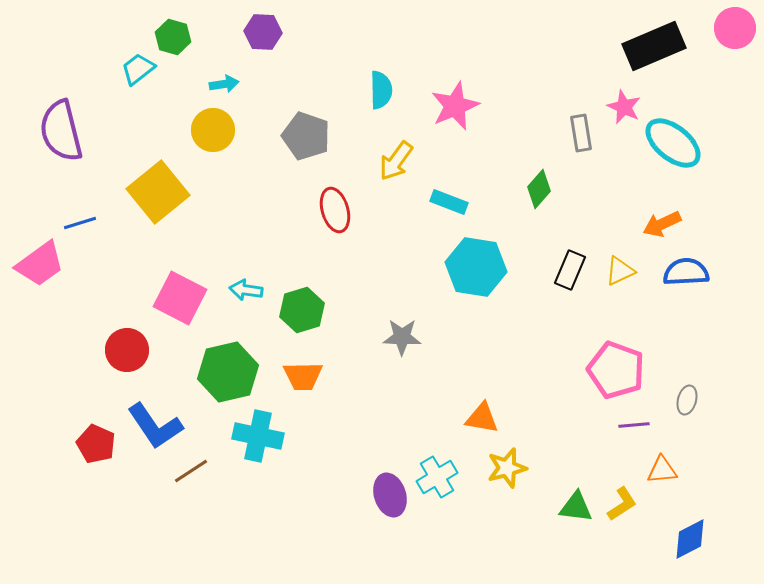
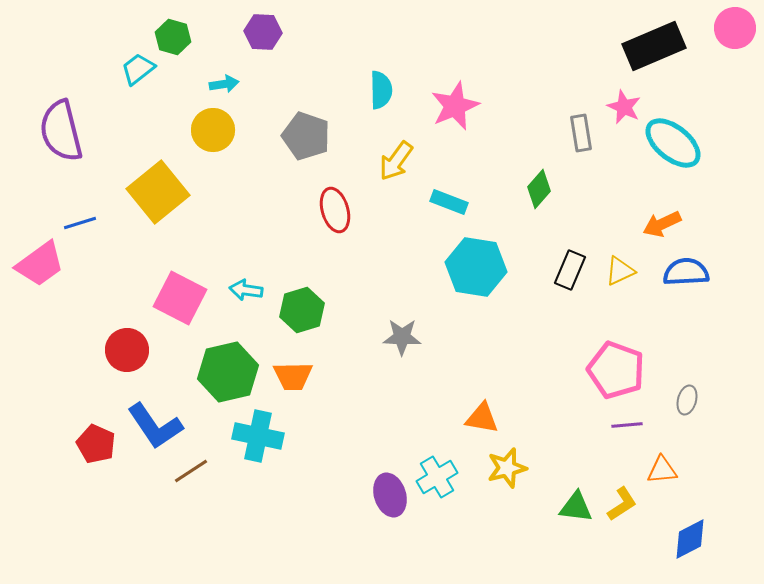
orange trapezoid at (303, 376): moved 10 px left
purple line at (634, 425): moved 7 px left
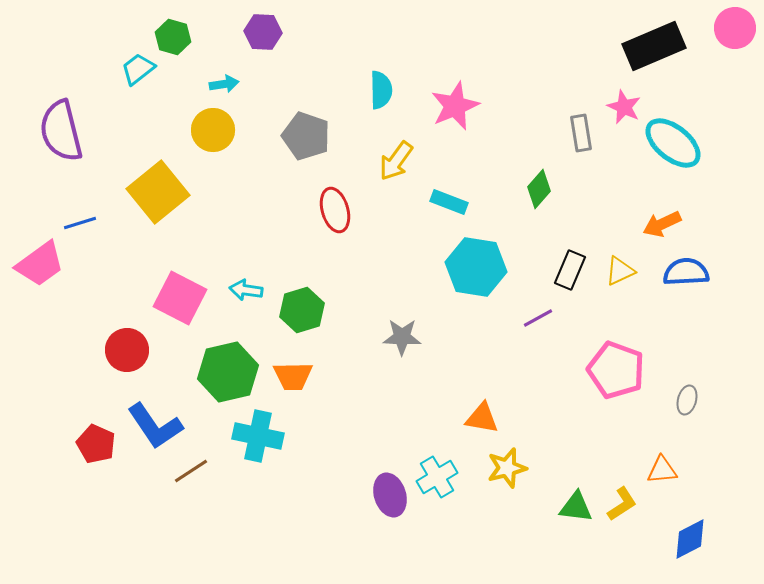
purple line at (627, 425): moved 89 px left, 107 px up; rotated 24 degrees counterclockwise
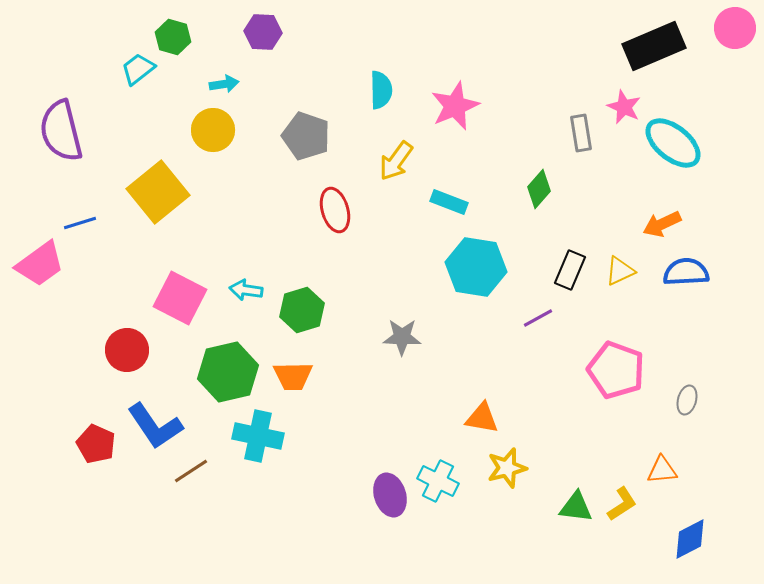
cyan cross at (437, 477): moved 1 px right, 4 px down; rotated 33 degrees counterclockwise
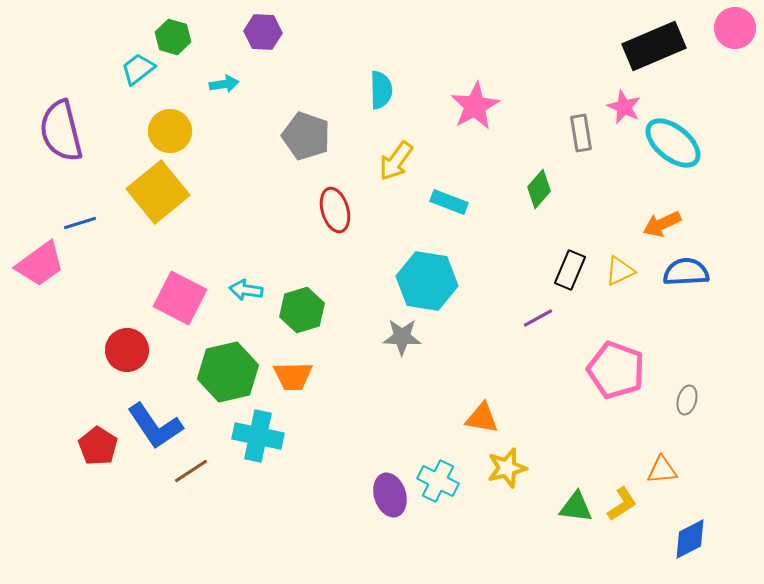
pink star at (455, 106): moved 20 px right; rotated 6 degrees counterclockwise
yellow circle at (213, 130): moved 43 px left, 1 px down
cyan hexagon at (476, 267): moved 49 px left, 14 px down
red pentagon at (96, 444): moved 2 px right, 2 px down; rotated 9 degrees clockwise
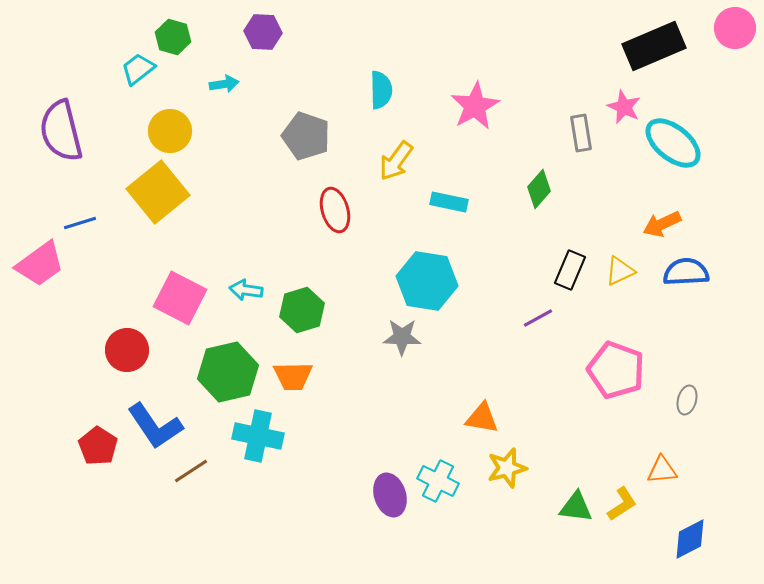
cyan rectangle at (449, 202): rotated 9 degrees counterclockwise
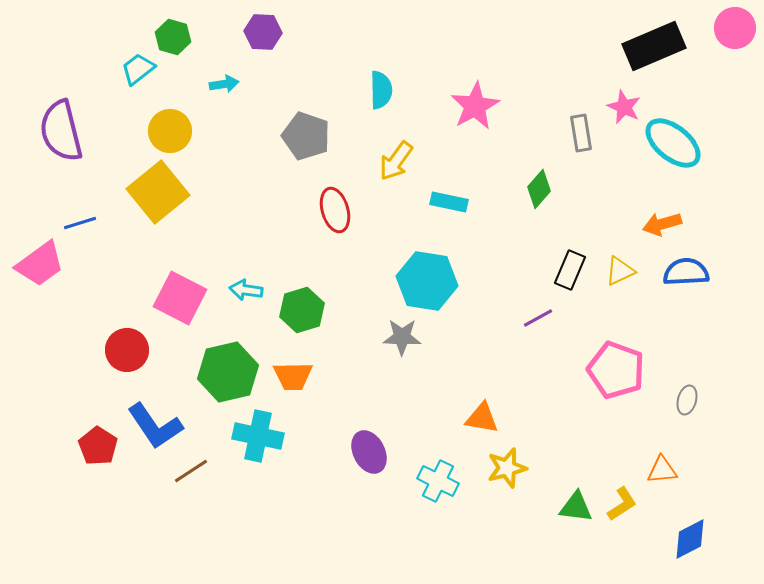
orange arrow at (662, 224): rotated 9 degrees clockwise
purple ellipse at (390, 495): moved 21 px left, 43 px up; rotated 9 degrees counterclockwise
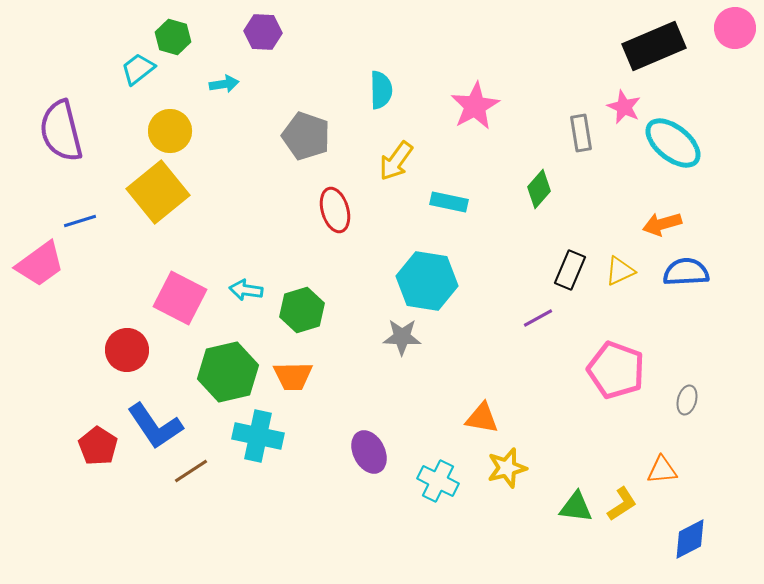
blue line at (80, 223): moved 2 px up
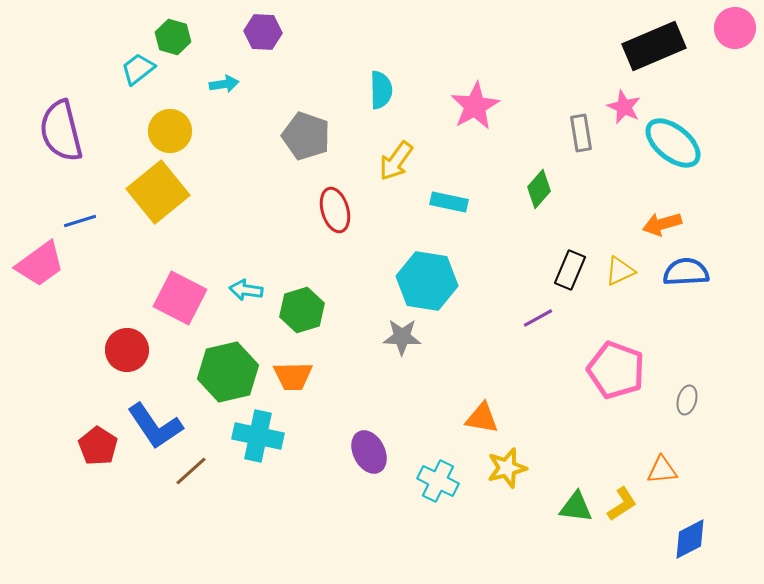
brown line at (191, 471): rotated 9 degrees counterclockwise
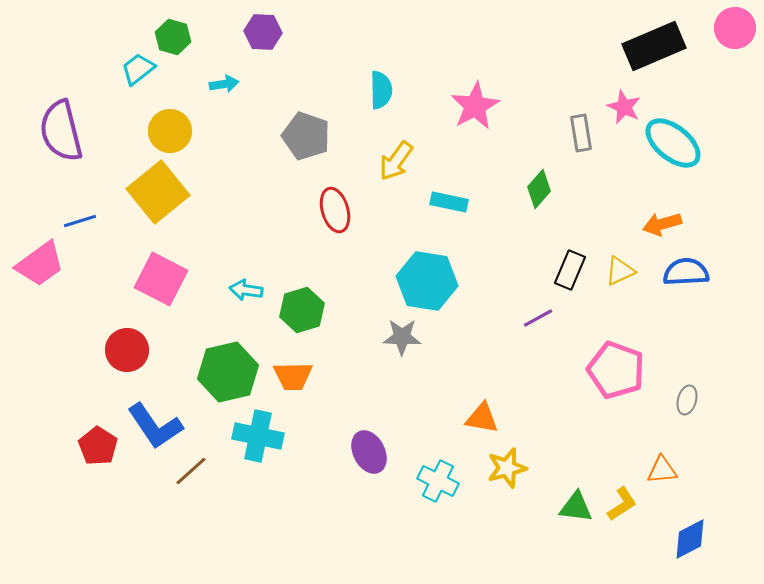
pink square at (180, 298): moved 19 px left, 19 px up
